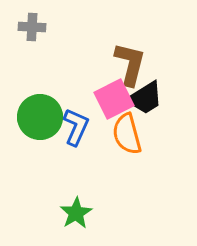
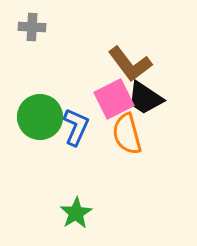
brown L-shape: rotated 129 degrees clockwise
black trapezoid: rotated 66 degrees clockwise
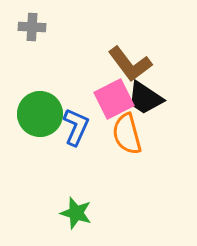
green circle: moved 3 px up
green star: rotated 24 degrees counterclockwise
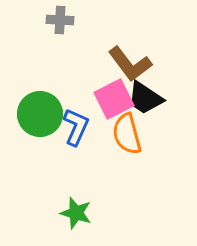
gray cross: moved 28 px right, 7 px up
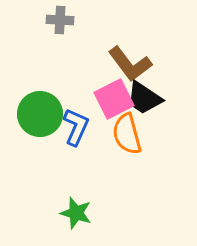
black trapezoid: moved 1 px left
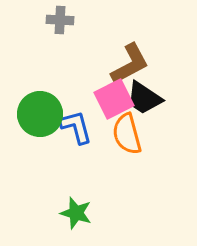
brown L-shape: rotated 81 degrees counterclockwise
blue L-shape: rotated 39 degrees counterclockwise
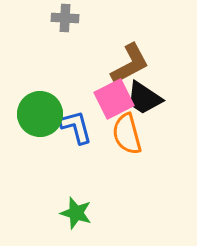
gray cross: moved 5 px right, 2 px up
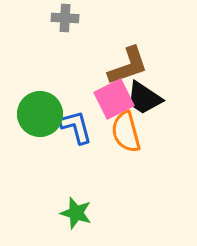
brown L-shape: moved 2 px left, 2 px down; rotated 9 degrees clockwise
orange semicircle: moved 1 px left, 2 px up
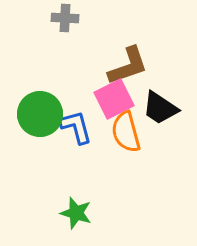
black trapezoid: moved 16 px right, 10 px down
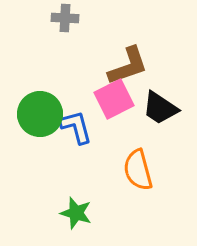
orange semicircle: moved 12 px right, 38 px down
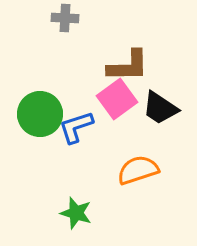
brown L-shape: rotated 18 degrees clockwise
pink square: moved 3 px right; rotated 9 degrees counterclockwise
blue L-shape: rotated 93 degrees counterclockwise
orange semicircle: rotated 87 degrees clockwise
